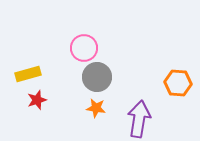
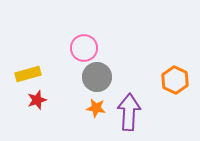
orange hexagon: moved 3 px left, 3 px up; rotated 20 degrees clockwise
purple arrow: moved 10 px left, 7 px up; rotated 6 degrees counterclockwise
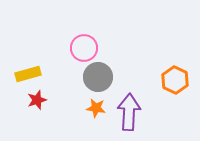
gray circle: moved 1 px right
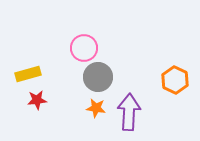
red star: rotated 12 degrees clockwise
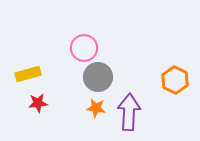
red star: moved 1 px right, 3 px down
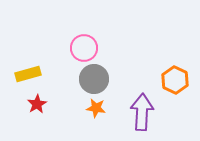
gray circle: moved 4 px left, 2 px down
red star: moved 1 px left, 1 px down; rotated 24 degrees counterclockwise
purple arrow: moved 13 px right
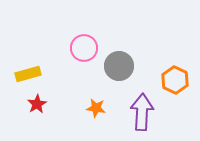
gray circle: moved 25 px right, 13 px up
